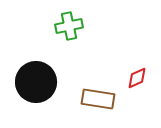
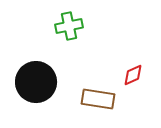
red diamond: moved 4 px left, 3 px up
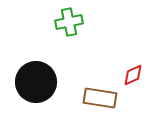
green cross: moved 4 px up
brown rectangle: moved 2 px right, 1 px up
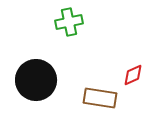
black circle: moved 2 px up
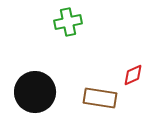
green cross: moved 1 px left
black circle: moved 1 px left, 12 px down
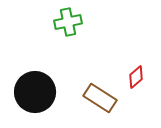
red diamond: moved 3 px right, 2 px down; rotated 15 degrees counterclockwise
brown rectangle: rotated 24 degrees clockwise
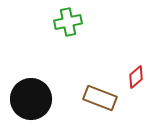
black circle: moved 4 px left, 7 px down
brown rectangle: rotated 12 degrees counterclockwise
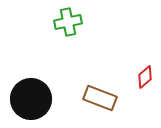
red diamond: moved 9 px right
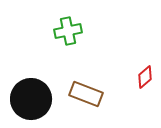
green cross: moved 9 px down
brown rectangle: moved 14 px left, 4 px up
